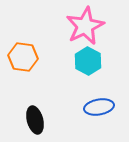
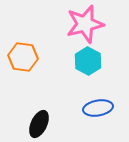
pink star: moved 2 px up; rotated 12 degrees clockwise
blue ellipse: moved 1 px left, 1 px down
black ellipse: moved 4 px right, 4 px down; rotated 40 degrees clockwise
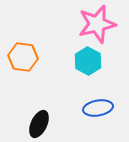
pink star: moved 12 px right
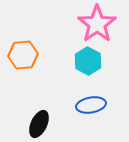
pink star: rotated 21 degrees counterclockwise
orange hexagon: moved 2 px up; rotated 12 degrees counterclockwise
blue ellipse: moved 7 px left, 3 px up
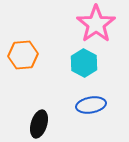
pink star: moved 1 px left
cyan hexagon: moved 4 px left, 2 px down
black ellipse: rotated 8 degrees counterclockwise
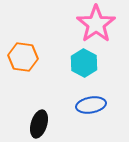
orange hexagon: moved 2 px down; rotated 12 degrees clockwise
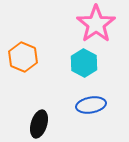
orange hexagon: rotated 16 degrees clockwise
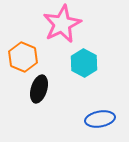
pink star: moved 34 px left; rotated 9 degrees clockwise
blue ellipse: moved 9 px right, 14 px down
black ellipse: moved 35 px up
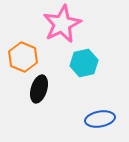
cyan hexagon: rotated 20 degrees clockwise
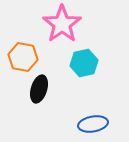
pink star: rotated 9 degrees counterclockwise
orange hexagon: rotated 12 degrees counterclockwise
blue ellipse: moved 7 px left, 5 px down
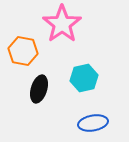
orange hexagon: moved 6 px up
cyan hexagon: moved 15 px down
blue ellipse: moved 1 px up
